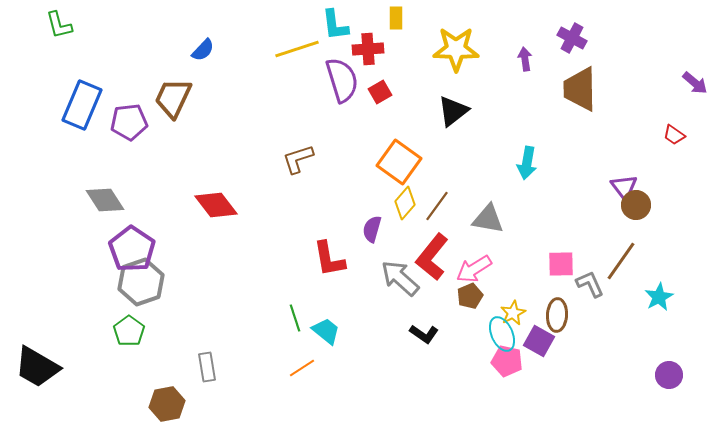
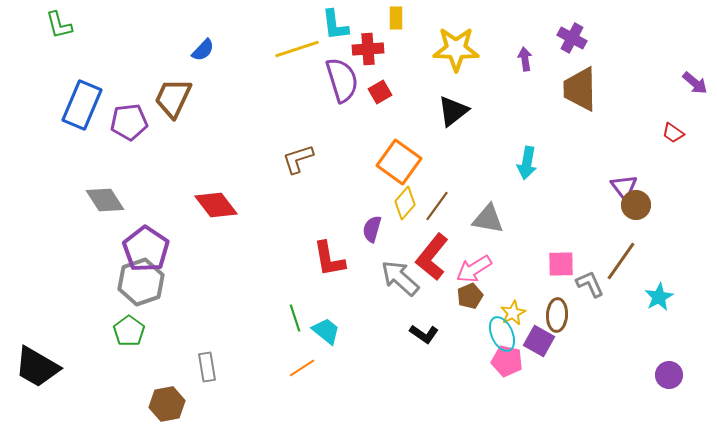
red trapezoid at (674, 135): moved 1 px left, 2 px up
purple pentagon at (132, 249): moved 14 px right
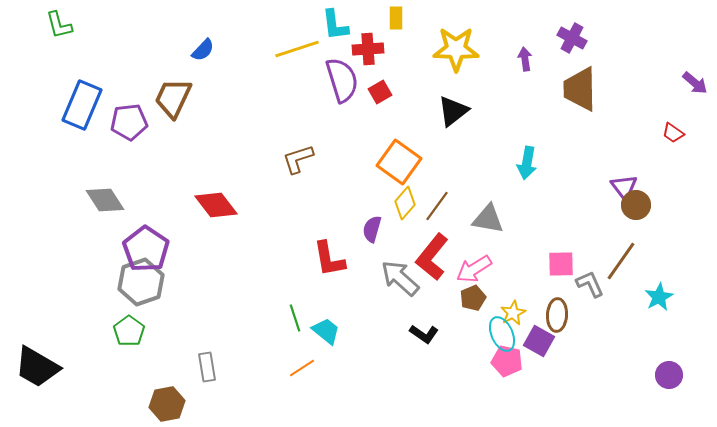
brown pentagon at (470, 296): moved 3 px right, 2 px down
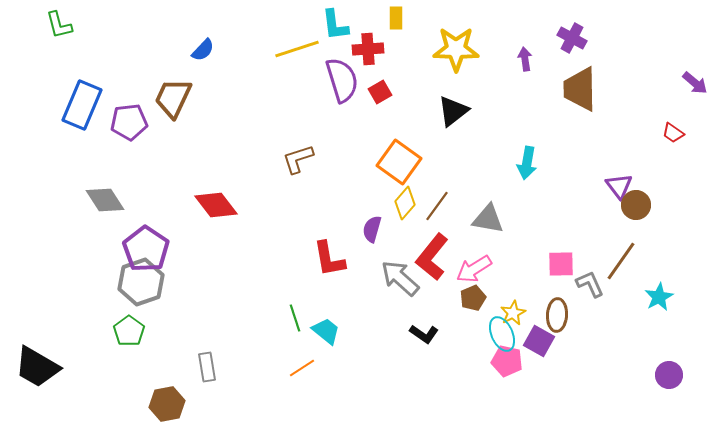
purple triangle at (624, 187): moved 5 px left, 1 px up
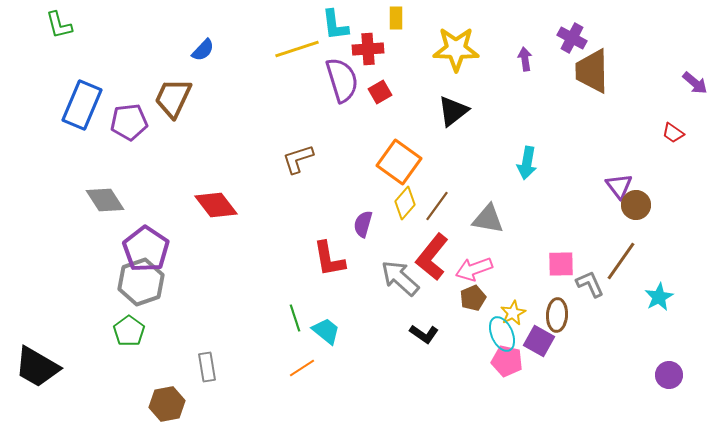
brown trapezoid at (580, 89): moved 12 px right, 18 px up
purple semicircle at (372, 229): moved 9 px left, 5 px up
pink arrow at (474, 269): rotated 12 degrees clockwise
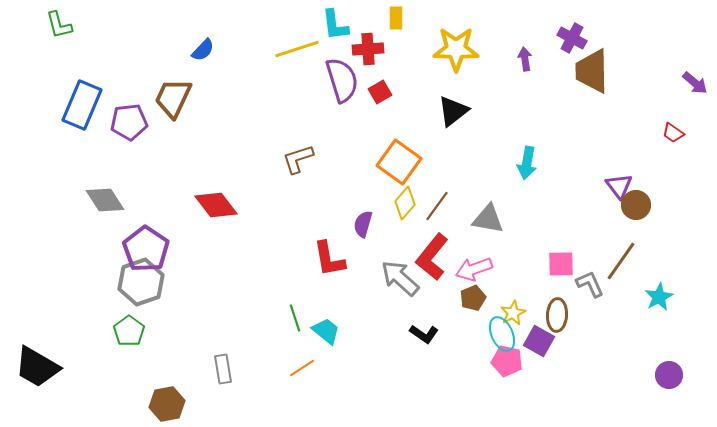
gray rectangle at (207, 367): moved 16 px right, 2 px down
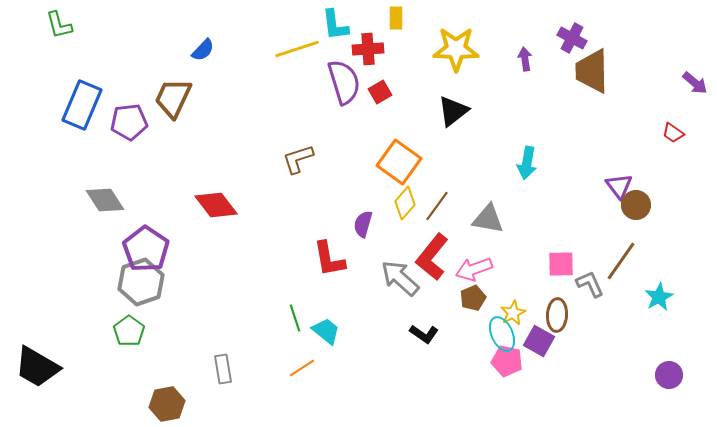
purple semicircle at (342, 80): moved 2 px right, 2 px down
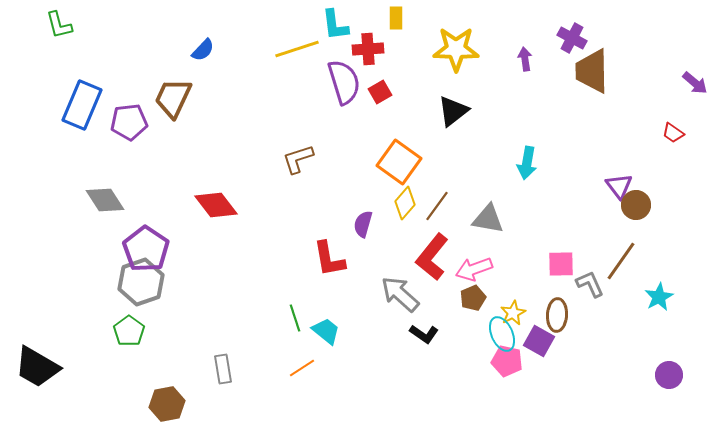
gray arrow at (400, 278): moved 16 px down
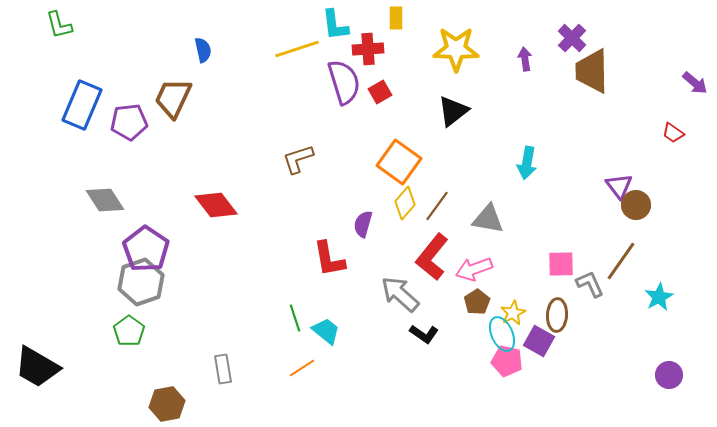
purple cross at (572, 38): rotated 16 degrees clockwise
blue semicircle at (203, 50): rotated 55 degrees counterclockwise
brown pentagon at (473, 298): moved 4 px right, 4 px down; rotated 10 degrees counterclockwise
